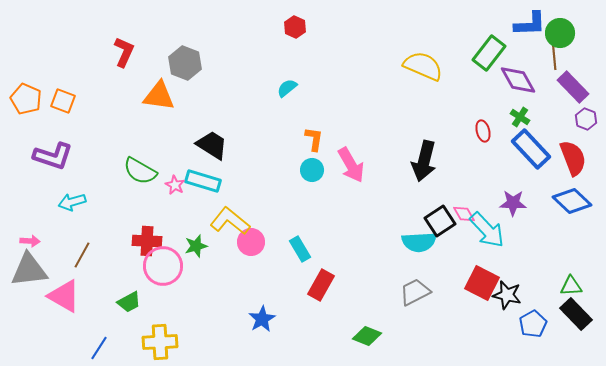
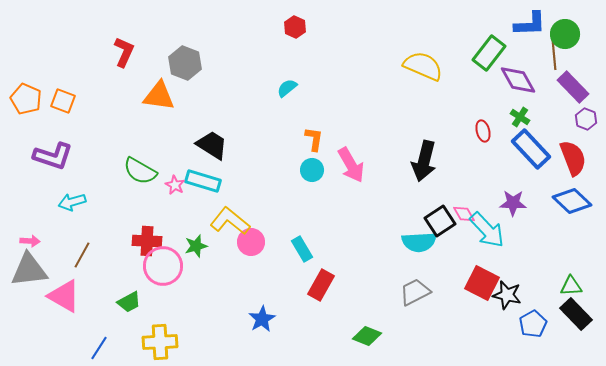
green circle at (560, 33): moved 5 px right, 1 px down
cyan rectangle at (300, 249): moved 2 px right
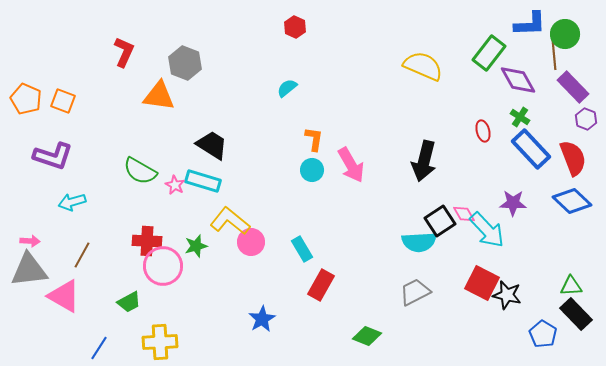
blue pentagon at (533, 324): moved 10 px right, 10 px down; rotated 12 degrees counterclockwise
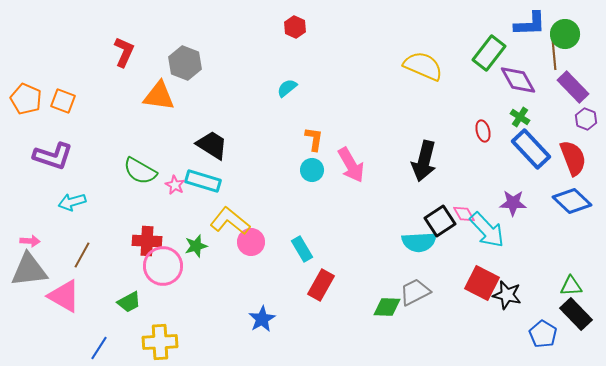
green diamond at (367, 336): moved 20 px right, 29 px up; rotated 20 degrees counterclockwise
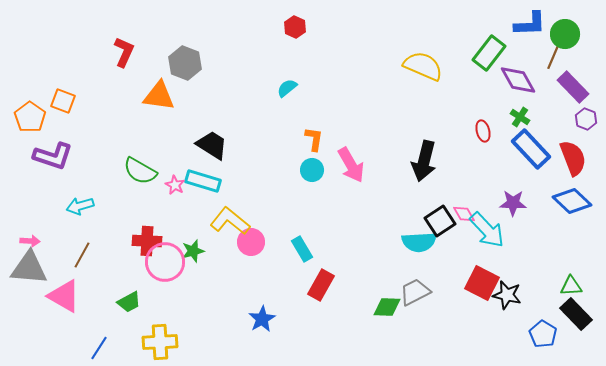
brown line at (554, 55): rotated 28 degrees clockwise
orange pentagon at (26, 99): moved 4 px right, 18 px down; rotated 12 degrees clockwise
cyan arrow at (72, 202): moved 8 px right, 4 px down
green star at (196, 246): moved 3 px left, 5 px down
pink circle at (163, 266): moved 2 px right, 4 px up
gray triangle at (29, 270): moved 2 px up; rotated 12 degrees clockwise
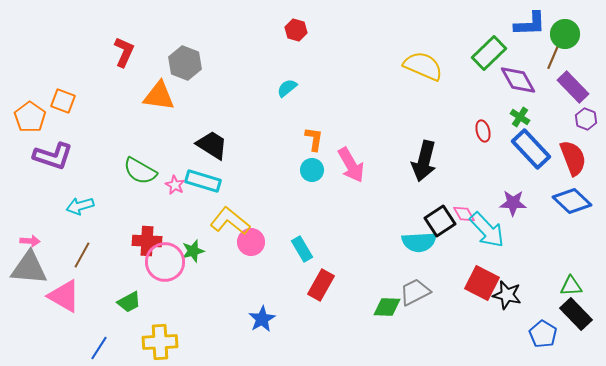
red hexagon at (295, 27): moved 1 px right, 3 px down; rotated 10 degrees counterclockwise
green rectangle at (489, 53): rotated 8 degrees clockwise
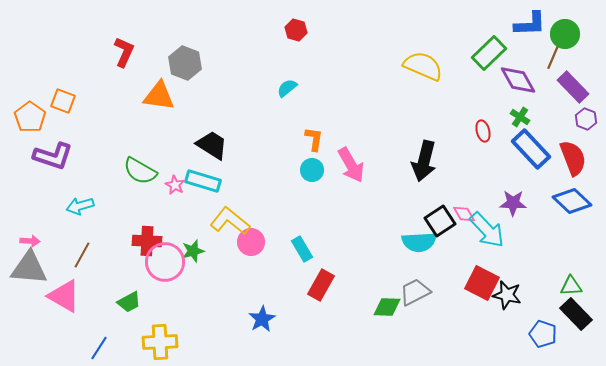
blue pentagon at (543, 334): rotated 12 degrees counterclockwise
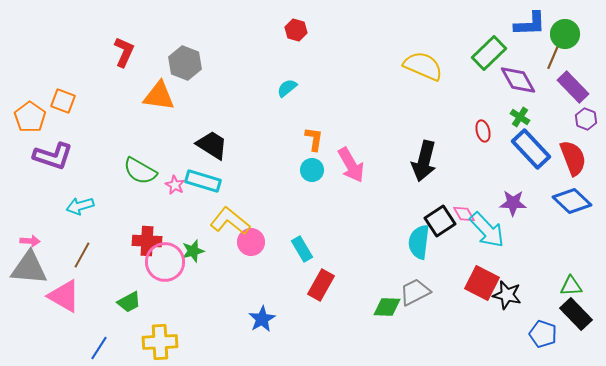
cyan semicircle at (419, 242): rotated 100 degrees clockwise
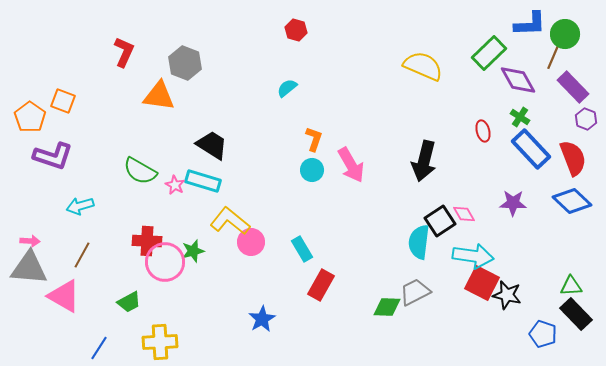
orange L-shape at (314, 139): rotated 10 degrees clockwise
cyan arrow at (487, 230): moved 14 px left, 26 px down; rotated 39 degrees counterclockwise
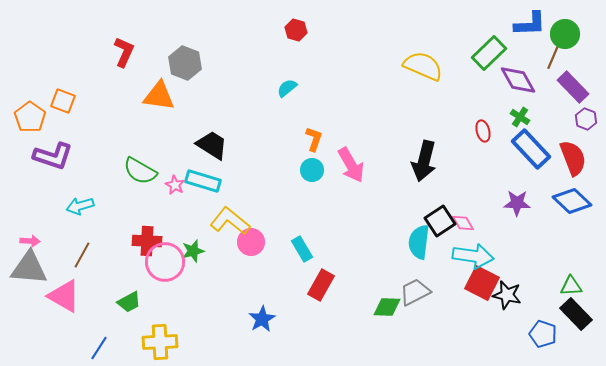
purple star at (513, 203): moved 4 px right
pink diamond at (464, 214): moved 1 px left, 9 px down
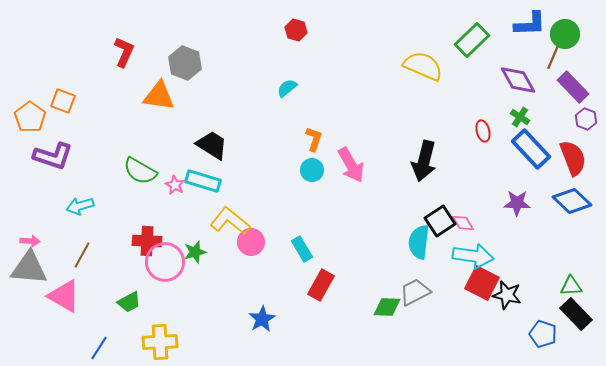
green rectangle at (489, 53): moved 17 px left, 13 px up
green star at (193, 251): moved 2 px right, 1 px down
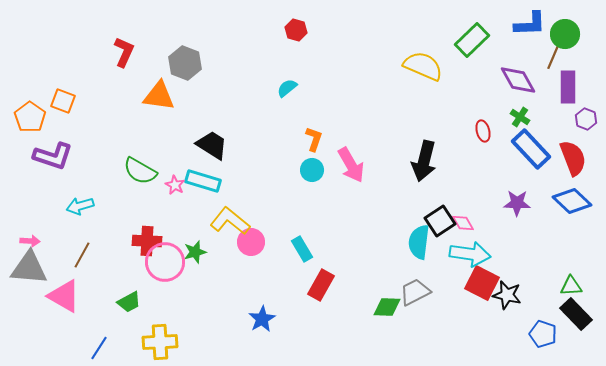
purple rectangle at (573, 87): moved 5 px left; rotated 44 degrees clockwise
cyan arrow at (473, 256): moved 3 px left, 2 px up
